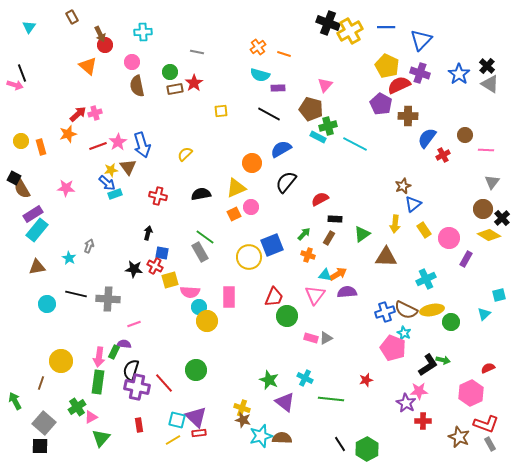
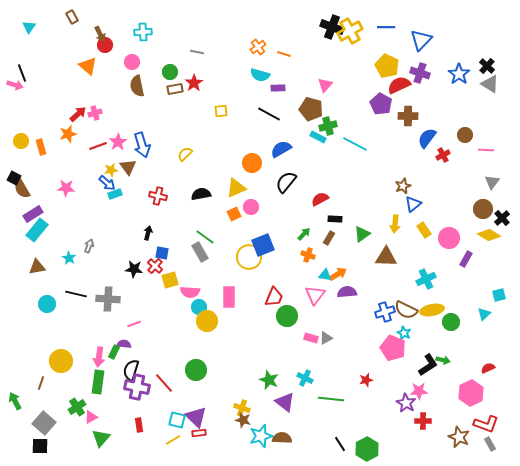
black cross at (328, 23): moved 4 px right, 4 px down
blue square at (272, 245): moved 9 px left
red cross at (155, 266): rotated 14 degrees clockwise
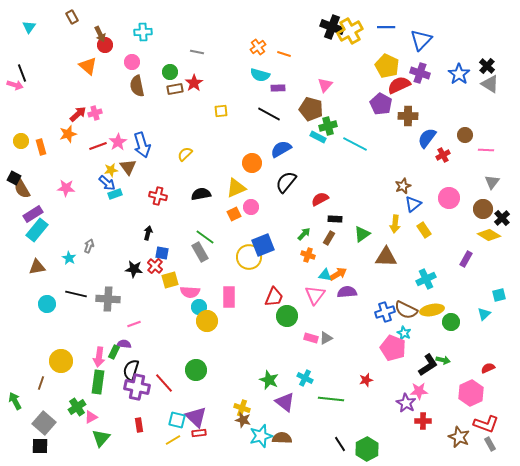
pink circle at (449, 238): moved 40 px up
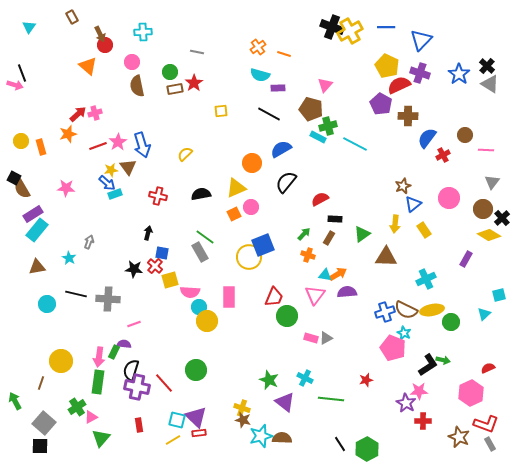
gray arrow at (89, 246): moved 4 px up
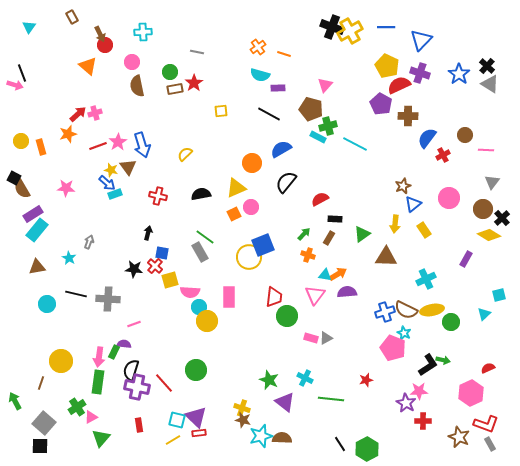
yellow star at (111, 170): rotated 24 degrees clockwise
red trapezoid at (274, 297): rotated 15 degrees counterclockwise
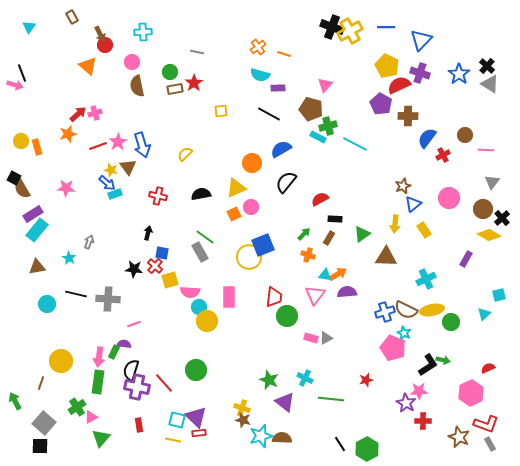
orange rectangle at (41, 147): moved 4 px left
yellow line at (173, 440): rotated 42 degrees clockwise
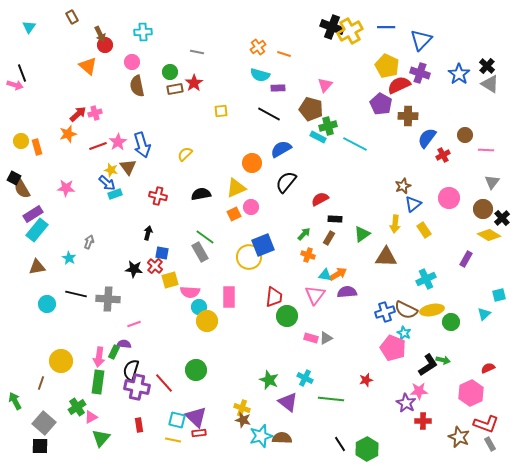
purple triangle at (285, 402): moved 3 px right
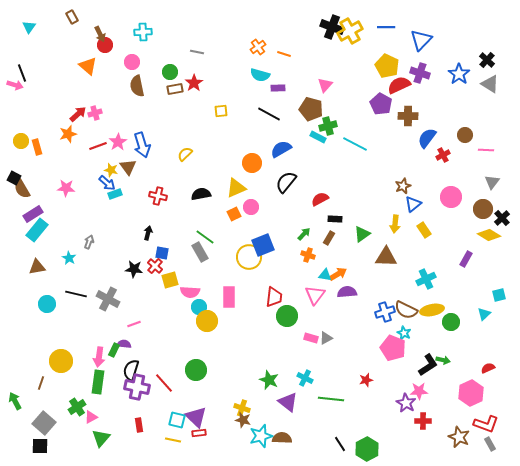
black cross at (487, 66): moved 6 px up
pink circle at (449, 198): moved 2 px right, 1 px up
gray cross at (108, 299): rotated 25 degrees clockwise
green rectangle at (114, 352): moved 2 px up
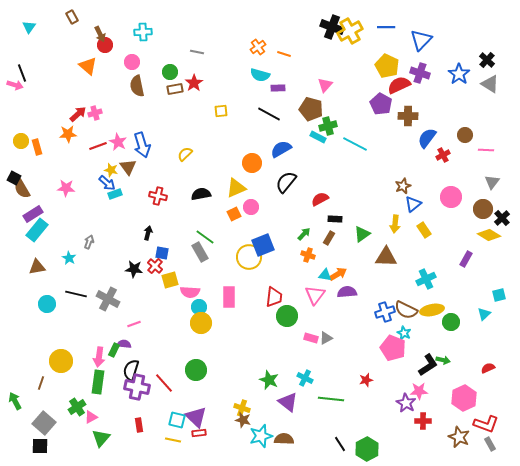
orange star at (68, 134): rotated 12 degrees clockwise
pink star at (118, 142): rotated 12 degrees counterclockwise
yellow circle at (207, 321): moved 6 px left, 2 px down
pink hexagon at (471, 393): moved 7 px left, 5 px down
brown semicircle at (282, 438): moved 2 px right, 1 px down
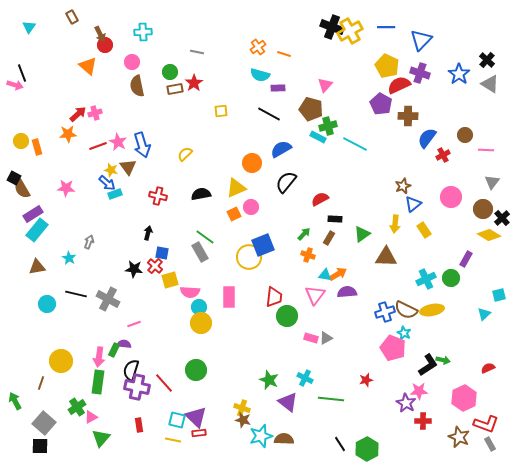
green circle at (451, 322): moved 44 px up
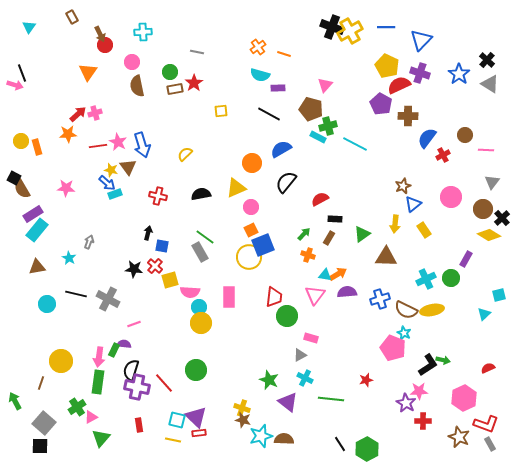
orange triangle at (88, 66): moved 6 px down; rotated 24 degrees clockwise
red line at (98, 146): rotated 12 degrees clockwise
orange square at (234, 214): moved 17 px right, 16 px down
blue square at (162, 253): moved 7 px up
blue cross at (385, 312): moved 5 px left, 13 px up
gray triangle at (326, 338): moved 26 px left, 17 px down
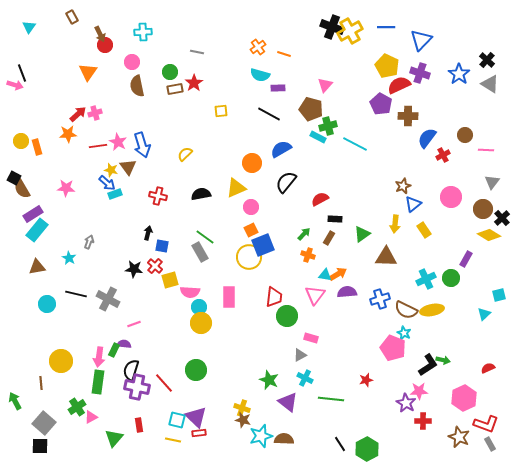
brown line at (41, 383): rotated 24 degrees counterclockwise
green triangle at (101, 438): moved 13 px right
